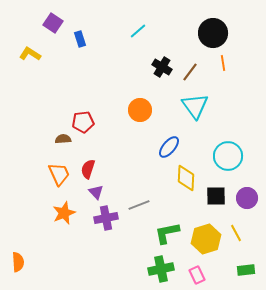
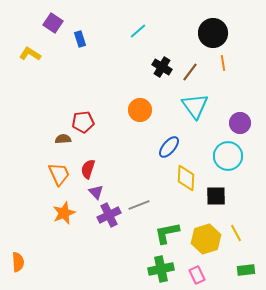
purple circle: moved 7 px left, 75 px up
purple cross: moved 3 px right, 3 px up; rotated 15 degrees counterclockwise
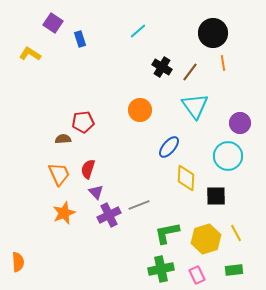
green rectangle: moved 12 px left
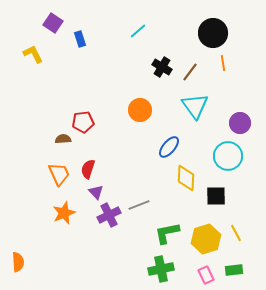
yellow L-shape: moved 3 px right; rotated 30 degrees clockwise
pink rectangle: moved 9 px right
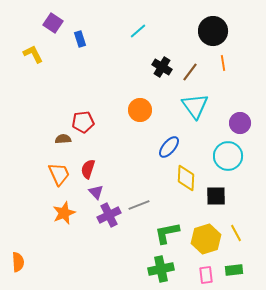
black circle: moved 2 px up
pink rectangle: rotated 18 degrees clockwise
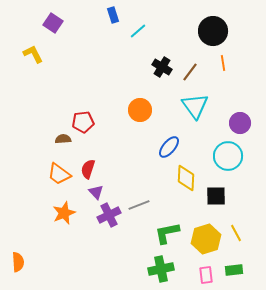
blue rectangle: moved 33 px right, 24 px up
orange trapezoid: rotated 150 degrees clockwise
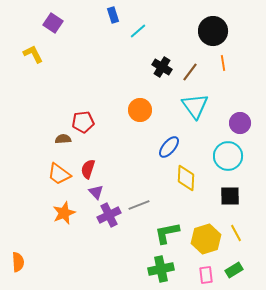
black square: moved 14 px right
green rectangle: rotated 24 degrees counterclockwise
